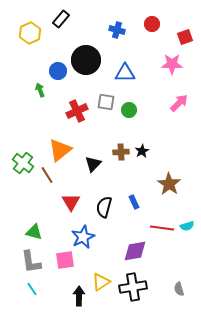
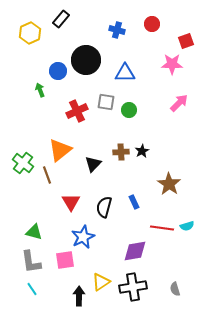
red square: moved 1 px right, 4 px down
brown line: rotated 12 degrees clockwise
gray semicircle: moved 4 px left
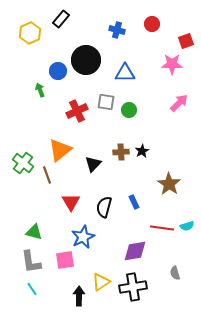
gray semicircle: moved 16 px up
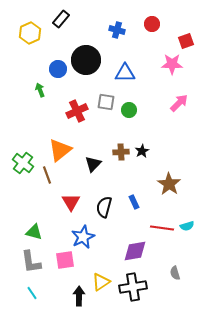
blue circle: moved 2 px up
cyan line: moved 4 px down
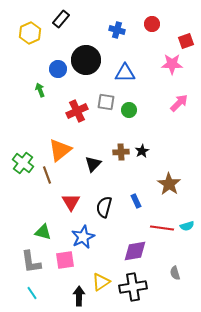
blue rectangle: moved 2 px right, 1 px up
green triangle: moved 9 px right
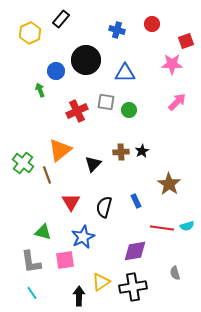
blue circle: moved 2 px left, 2 px down
pink arrow: moved 2 px left, 1 px up
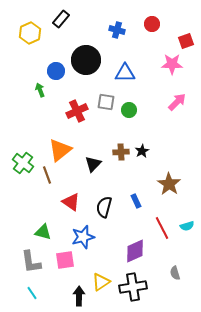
red triangle: rotated 24 degrees counterclockwise
red line: rotated 55 degrees clockwise
blue star: rotated 10 degrees clockwise
purple diamond: rotated 15 degrees counterclockwise
